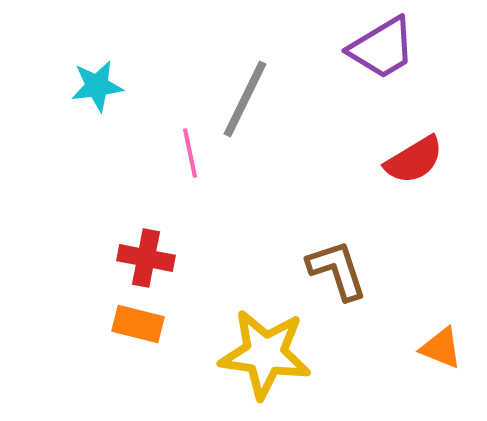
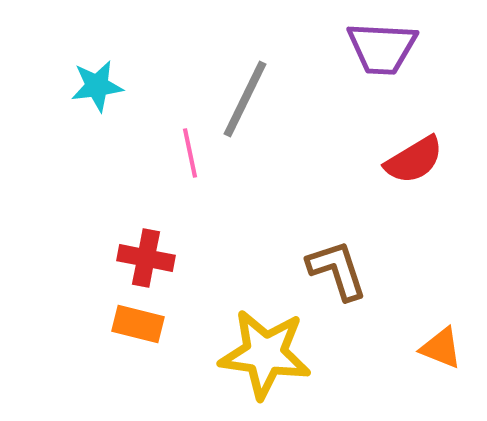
purple trapezoid: rotated 34 degrees clockwise
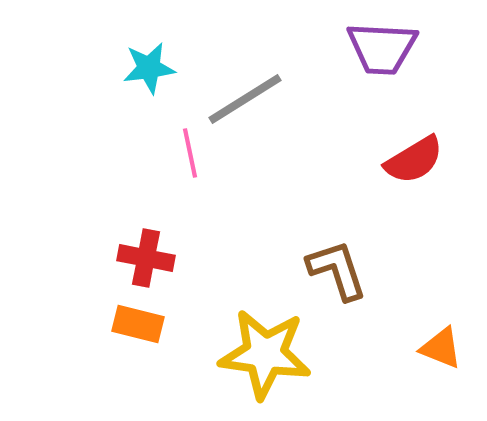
cyan star: moved 52 px right, 18 px up
gray line: rotated 32 degrees clockwise
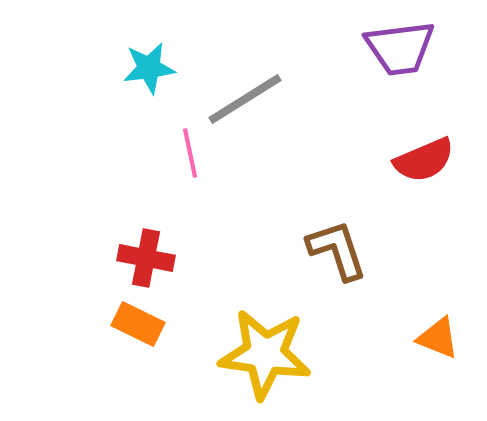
purple trapezoid: moved 18 px right; rotated 10 degrees counterclockwise
red semicircle: moved 10 px right; rotated 8 degrees clockwise
brown L-shape: moved 20 px up
orange rectangle: rotated 12 degrees clockwise
orange triangle: moved 3 px left, 10 px up
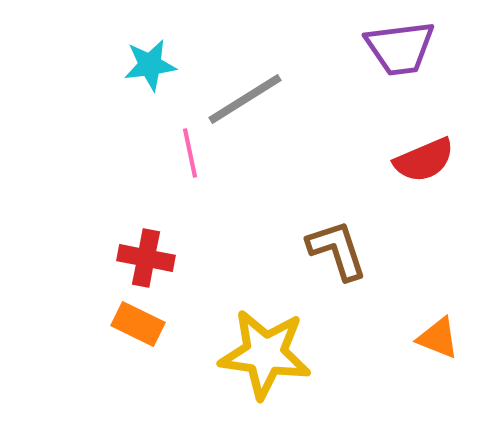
cyan star: moved 1 px right, 3 px up
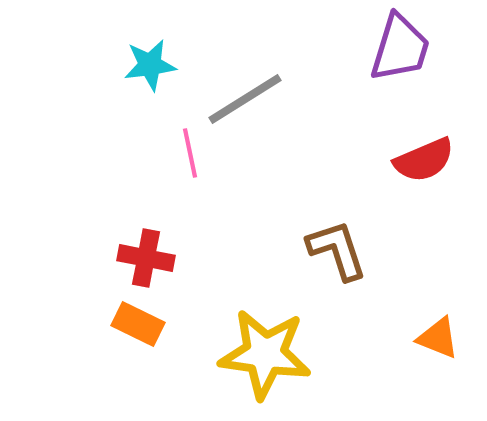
purple trapezoid: rotated 66 degrees counterclockwise
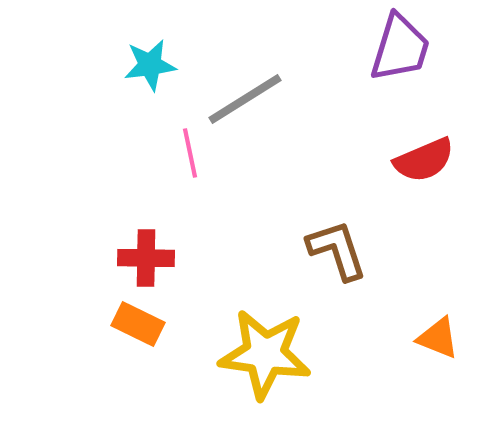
red cross: rotated 10 degrees counterclockwise
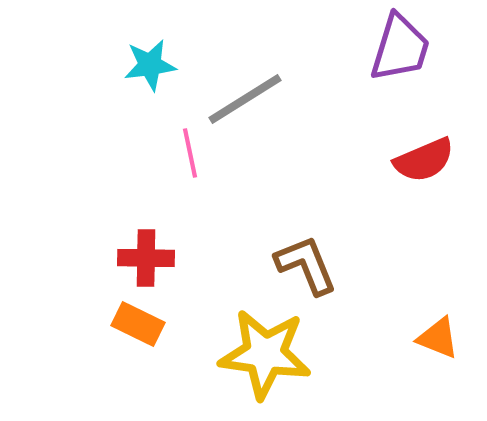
brown L-shape: moved 31 px left, 15 px down; rotated 4 degrees counterclockwise
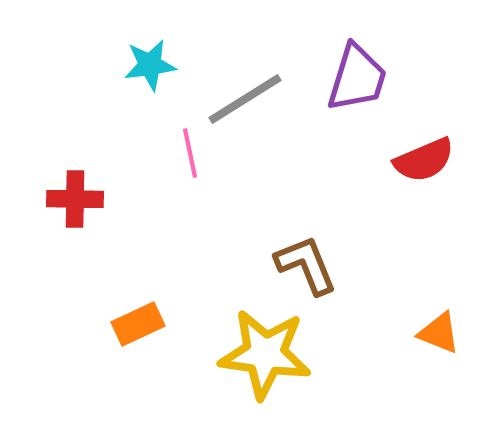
purple trapezoid: moved 43 px left, 30 px down
red cross: moved 71 px left, 59 px up
orange rectangle: rotated 51 degrees counterclockwise
orange triangle: moved 1 px right, 5 px up
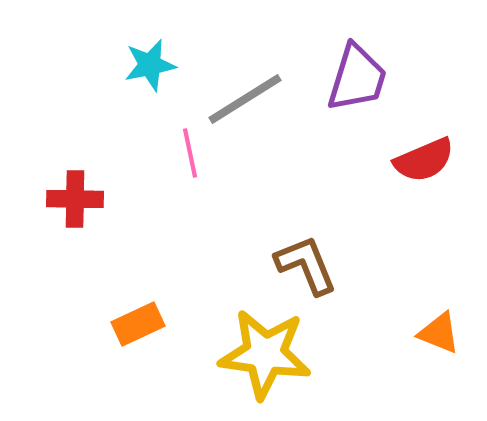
cyan star: rotated 4 degrees counterclockwise
